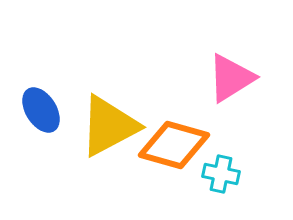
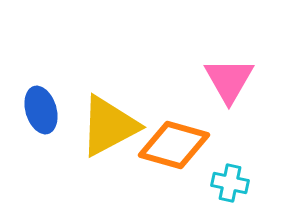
pink triangle: moved 2 px left, 2 px down; rotated 28 degrees counterclockwise
blue ellipse: rotated 15 degrees clockwise
cyan cross: moved 9 px right, 9 px down
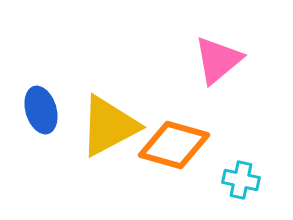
pink triangle: moved 11 px left, 20 px up; rotated 20 degrees clockwise
cyan cross: moved 11 px right, 3 px up
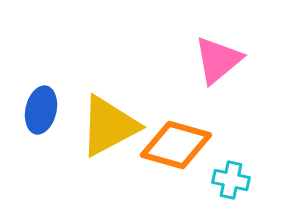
blue ellipse: rotated 30 degrees clockwise
orange diamond: moved 2 px right
cyan cross: moved 10 px left
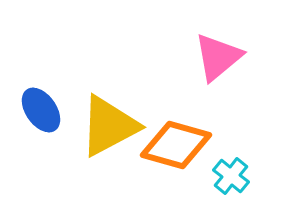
pink triangle: moved 3 px up
blue ellipse: rotated 48 degrees counterclockwise
cyan cross: moved 4 px up; rotated 27 degrees clockwise
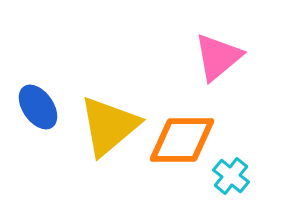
blue ellipse: moved 3 px left, 3 px up
yellow triangle: rotated 12 degrees counterclockwise
orange diamond: moved 6 px right, 5 px up; rotated 16 degrees counterclockwise
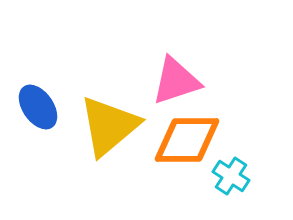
pink triangle: moved 42 px left, 24 px down; rotated 22 degrees clockwise
orange diamond: moved 5 px right
cyan cross: rotated 6 degrees counterclockwise
